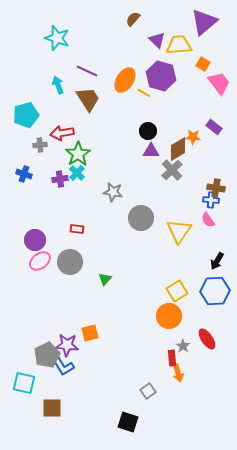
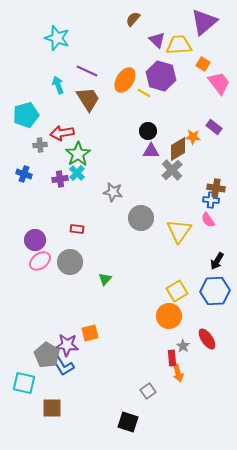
gray pentagon at (47, 355): rotated 15 degrees counterclockwise
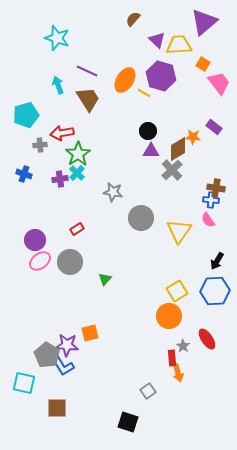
red rectangle at (77, 229): rotated 40 degrees counterclockwise
brown square at (52, 408): moved 5 px right
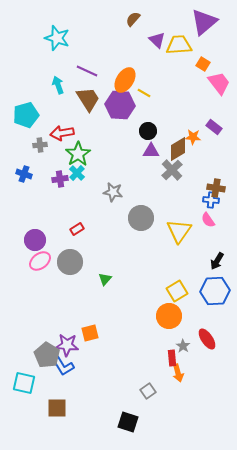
purple hexagon at (161, 76): moved 41 px left, 29 px down; rotated 12 degrees counterclockwise
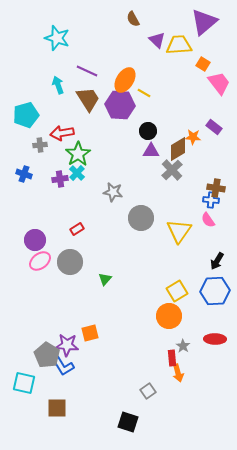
brown semicircle at (133, 19): rotated 70 degrees counterclockwise
red ellipse at (207, 339): moved 8 px right; rotated 55 degrees counterclockwise
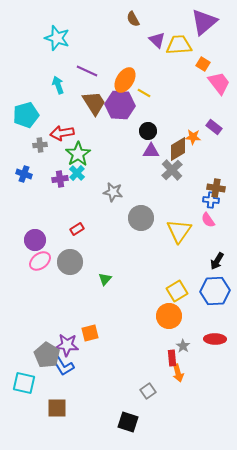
brown trapezoid at (88, 99): moved 6 px right, 4 px down
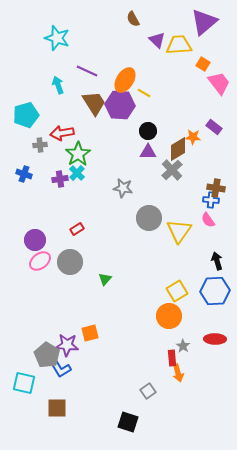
purple triangle at (151, 151): moved 3 px left, 1 px down
gray star at (113, 192): moved 10 px right, 4 px up
gray circle at (141, 218): moved 8 px right
black arrow at (217, 261): rotated 132 degrees clockwise
blue L-shape at (63, 366): moved 3 px left, 2 px down
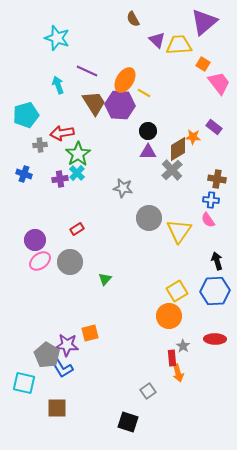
brown cross at (216, 188): moved 1 px right, 9 px up
blue L-shape at (60, 368): moved 2 px right
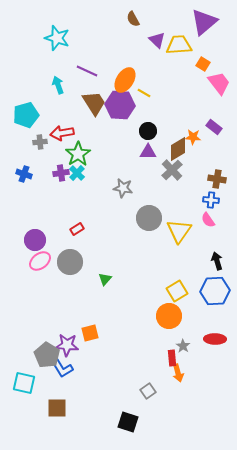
gray cross at (40, 145): moved 3 px up
purple cross at (60, 179): moved 1 px right, 6 px up
